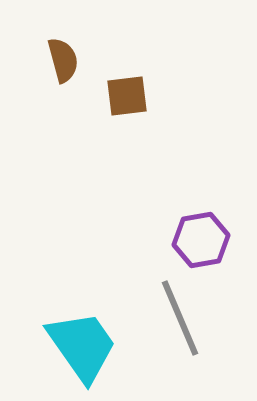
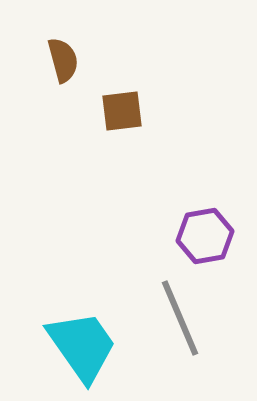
brown square: moved 5 px left, 15 px down
purple hexagon: moved 4 px right, 4 px up
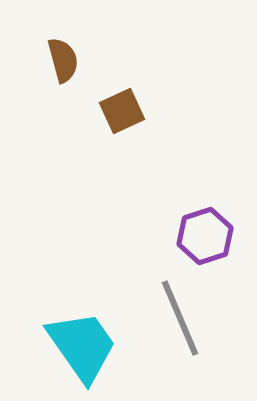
brown square: rotated 18 degrees counterclockwise
purple hexagon: rotated 8 degrees counterclockwise
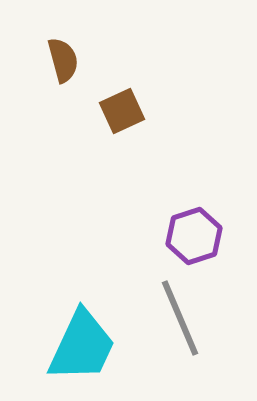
purple hexagon: moved 11 px left
cyan trapezoid: rotated 60 degrees clockwise
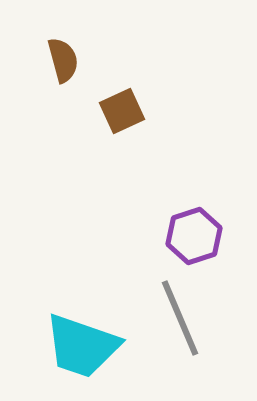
cyan trapezoid: rotated 84 degrees clockwise
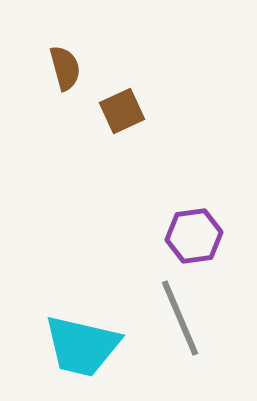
brown semicircle: moved 2 px right, 8 px down
purple hexagon: rotated 10 degrees clockwise
cyan trapezoid: rotated 6 degrees counterclockwise
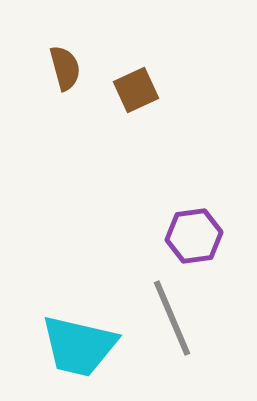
brown square: moved 14 px right, 21 px up
gray line: moved 8 px left
cyan trapezoid: moved 3 px left
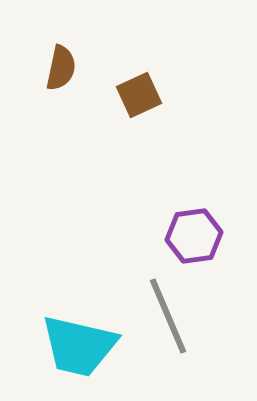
brown semicircle: moved 4 px left; rotated 27 degrees clockwise
brown square: moved 3 px right, 5 px down
gray line: moved 4 px left, 2 px up
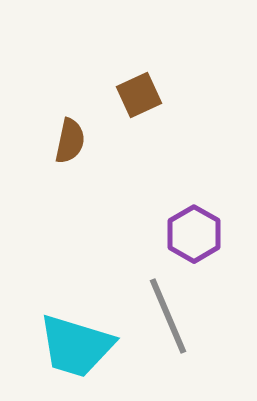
brown semicircle: moved 9 px right, 73 px down
purple hexagon: moved 2 px up; rotated 22 degrees counterclockwise
cyan trapezoid: moved 3 px left; rotated 4 degrees clockwise
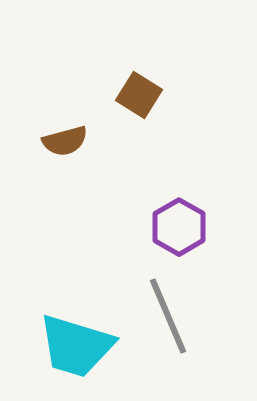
brown square: rotated 33 degrees counterclockwise
brown semicircle: moved 5 px left; rotated 63 degrees clockwise
purple hexagon: moved 15 px left, 7 px up
